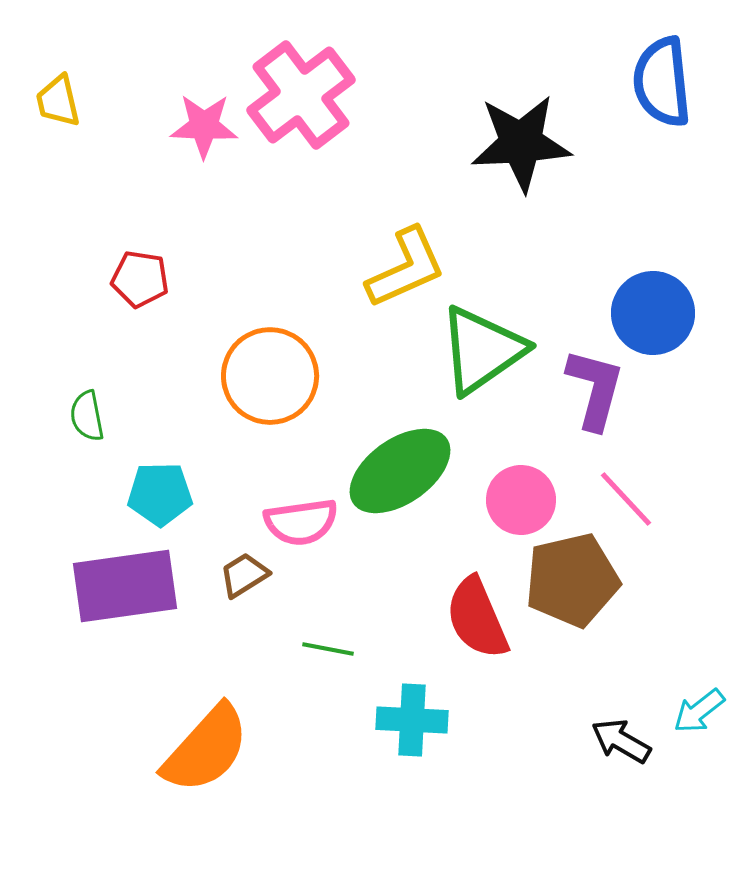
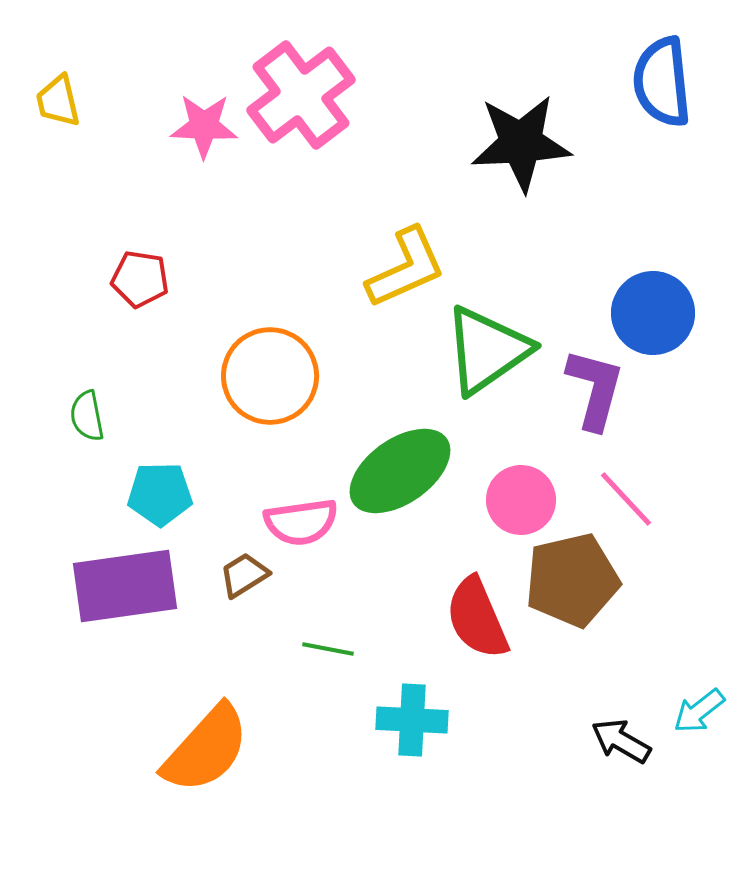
green triangle: moved 5 px right
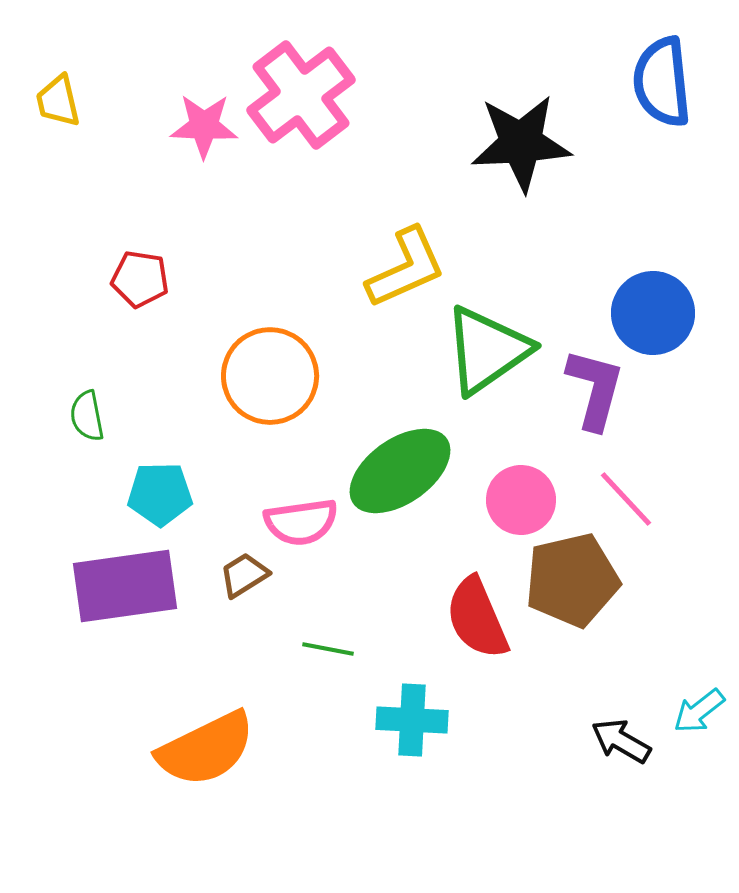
orange semicircle: rotated 22 degrees clockwise
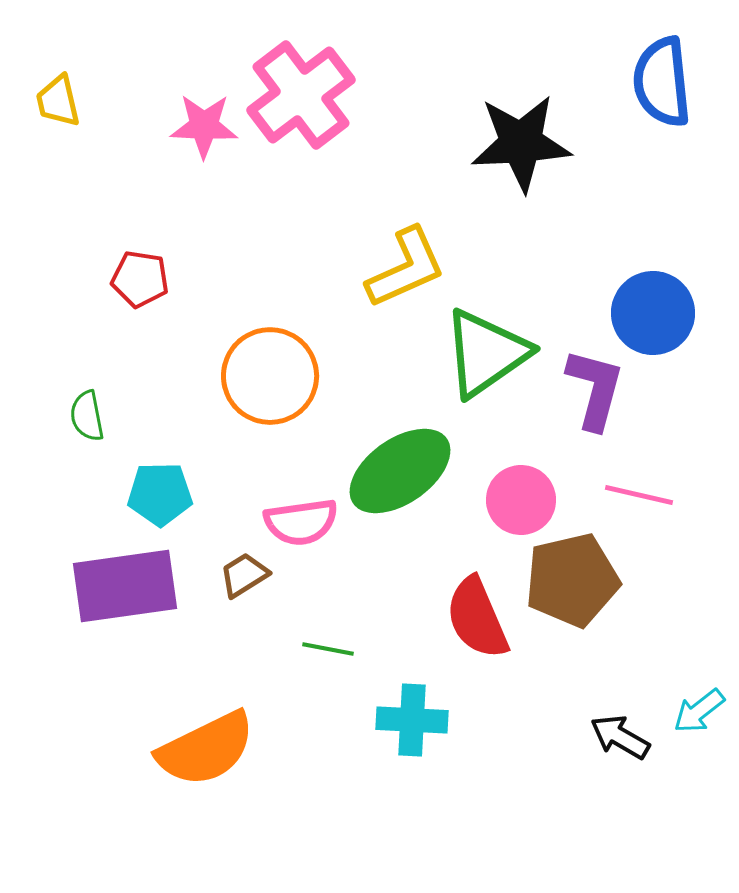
green triangle: moved 1 px left, 3 px down
pink line: moved 13 px right, 4 px up; rotated 34 degrees counterclockwise
black arrow: moved 1 px left, 4 px up
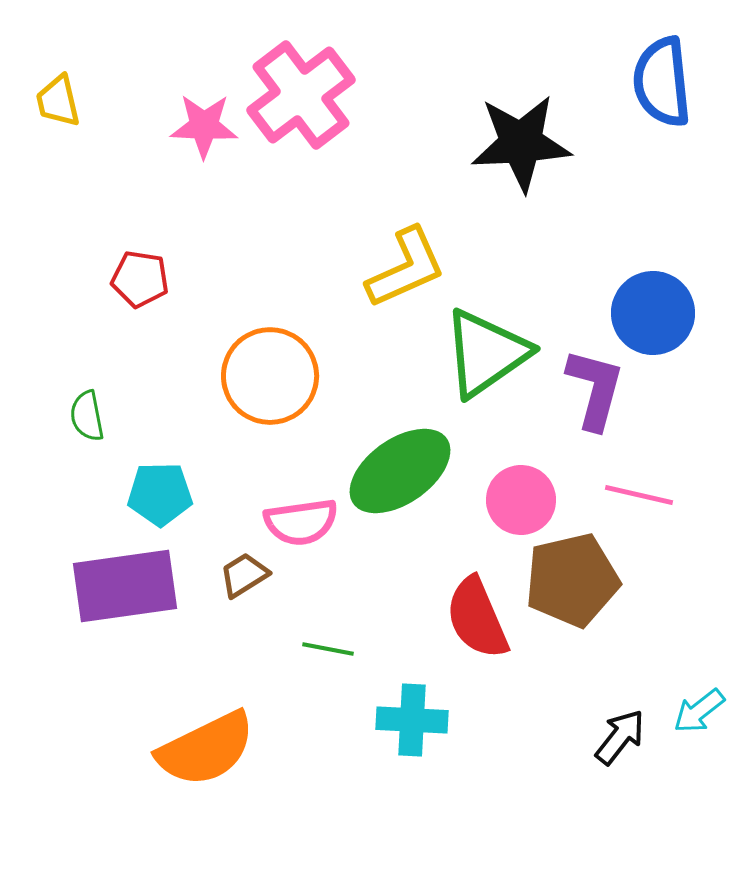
black arrow: rotated 98 degrees clockwise
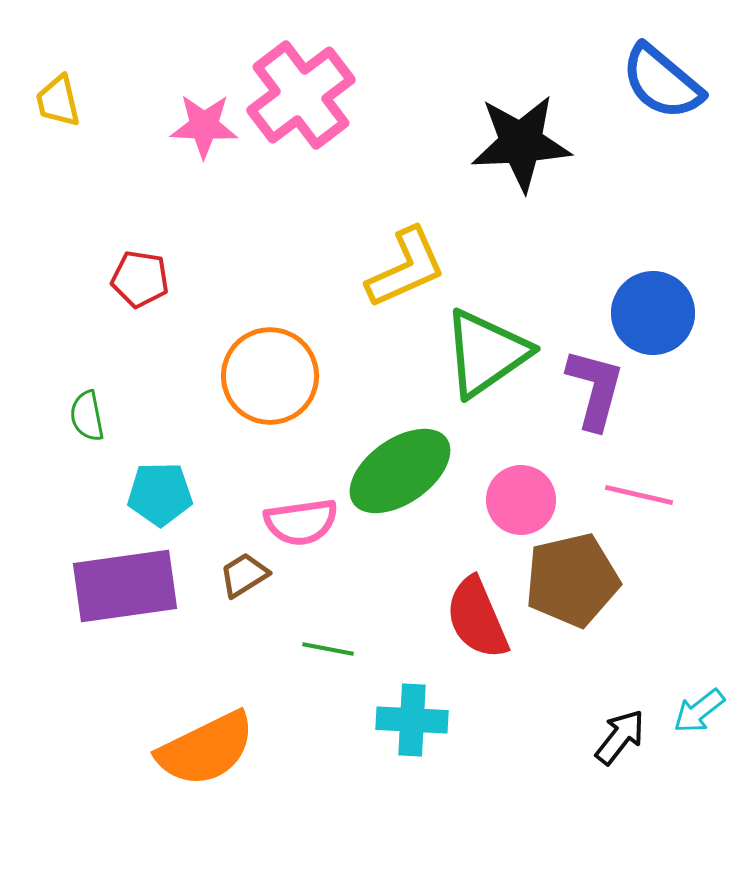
blue semicircle: rotated 44 degrees counterclockwise
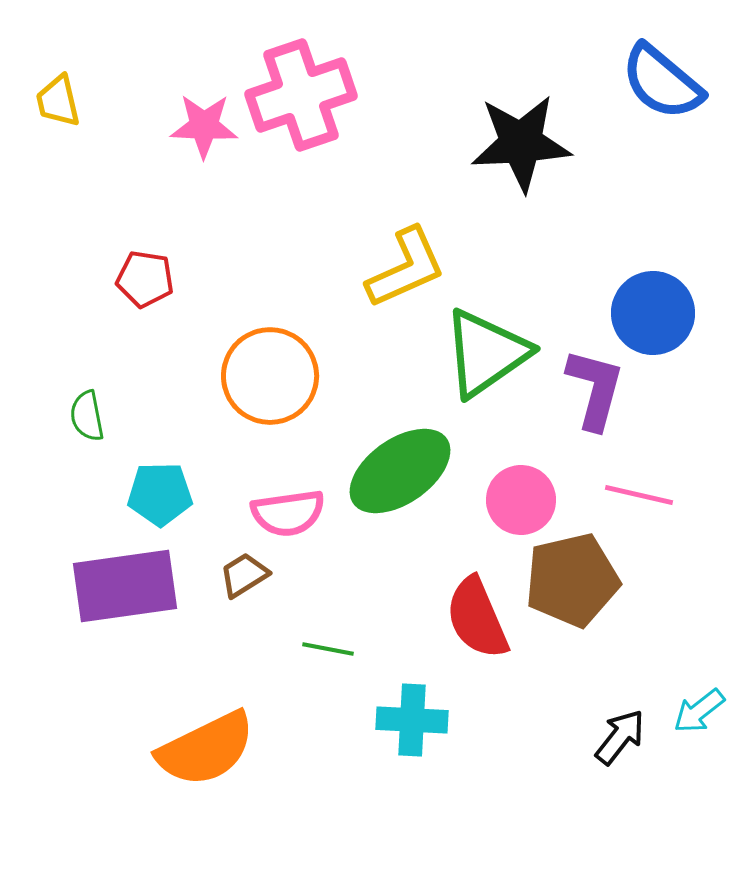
pink cross: rotated 18 degrees clockwise
red pentagon: moved 5 px right
pink semicircle: moved 13 px left, 9 px up
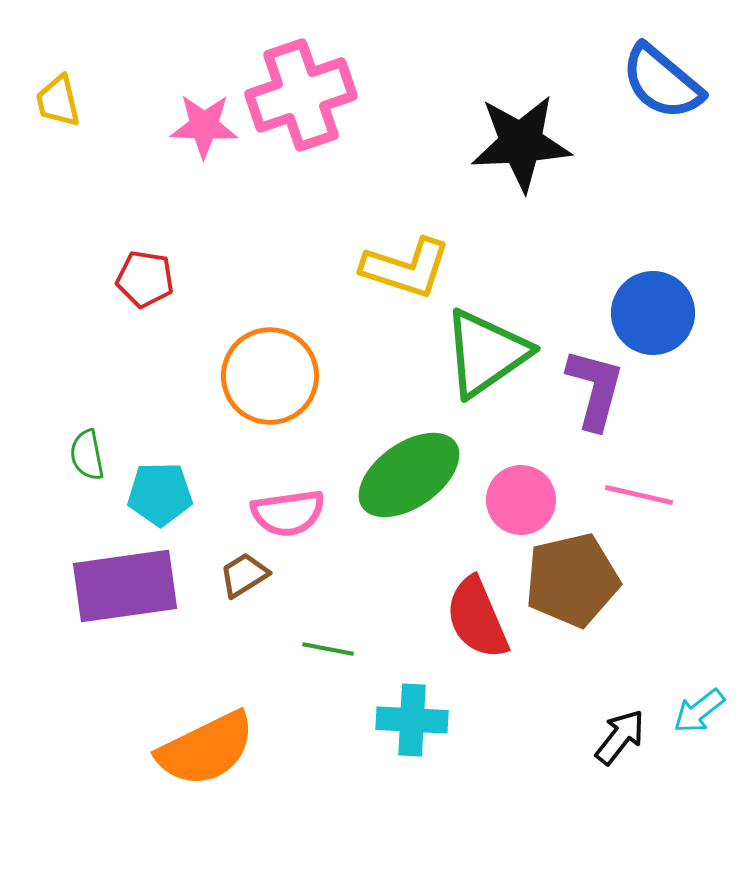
yellow L-shape: rotated 42 degrees clockwise
green semicircle: moved 39 px down
green ellipse: moved 9 px right, 4 px down
